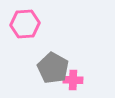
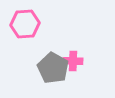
pink cross: moved 19 px up
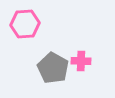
pink cross: moved 8 px right
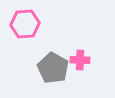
pink cross: moved 1 px left, 1 px up
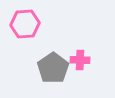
gray pentagon: rotated 8 degrees clockwise
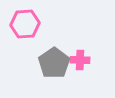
gray pentagon: moved 1 px right, 5 px up
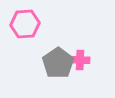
gray pentagon: moved 4 px right
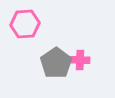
gray pentagon: moved 2 px left
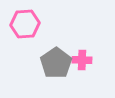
pink cross: moved 2 px right
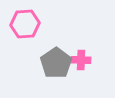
pink cross: moved 1 px left
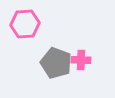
gray pentagon: rotated 16 degrees counterclockwise
